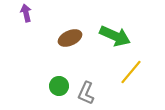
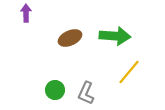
purple arrow: rotated 12 degrees clockwise
green arrow: rotated 20 degrees counterclockwise
yellow line: moved 2 px left
green circle: moved 4 px left, 4 px down
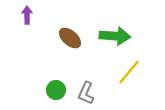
purple arrow: moved 1 px right, 2 px down
brown ellipse: rotated 65 degrees clockwise
green circle: moved 1 px right
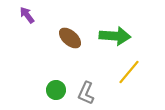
purple arrow: rotated 36 degrees counterclockwise
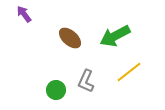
purple arrow: moved 3 px left, 1 px up
green arrow: rotated 148 degrees clockwise
yellow line: rotated 12 degrees clockwise
gray L-shape: moved 12 px up
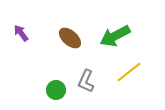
purple arrow: moved 3 px left, 19 px down
